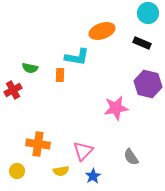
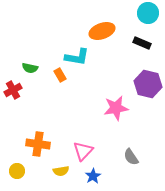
orange rectangle: rotated 32 degrees counterclockwise
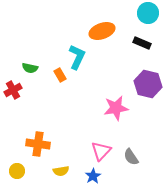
cyan L-shape: rotated 75 degrees counterclockwise
pink triangle: moved 18 px right
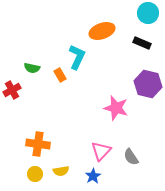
green semicircle: moved 2 px right
red cross: moved 1 px left
pink star: rotated 25 degrees clockwise
yellow circle: moved 18 px right, 3 px down
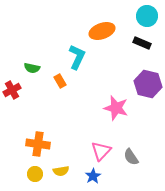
cyan circle: moved 1 px left, 3 px down
orange rectangle: moved 6 px down
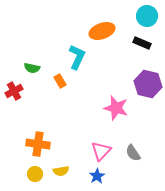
red cross: moved 2 px right, 1 px down
gray semicircle: moved 2 px right, 4 px up
blue star: moved 4 px right
